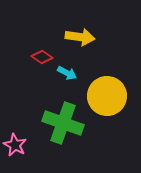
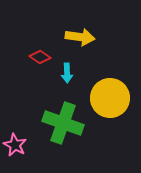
red diamond: moved 2 px left
cyan arrow: rotated 60 degrees clockwise
yellow circle: moved 3 px right, 2 px down
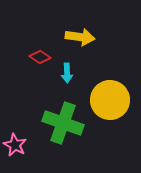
yellow circle: moved 2 px down
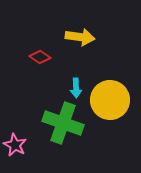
cyan arrow: moved 9 px right, 15 px down
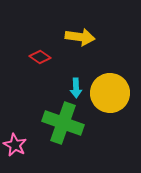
yellow circle: moved 7 px up
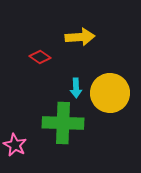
yellow arrow: rotated 12 degrees counterclockwise
green cross: rotated 18 degrees counterclockwise
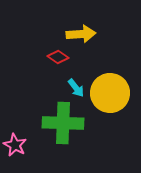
yellow arrow: moved 1 px right, 3 px up
red diamond: moved 18 px right
cyan arrow: rotated 36 degrees counterclockwise
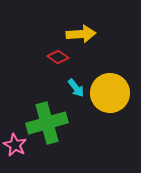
green cross: moved 16 px left; rotated 18 degrees counterclockwise
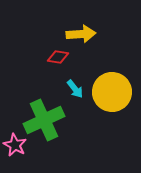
red diamond: rotated 25 degrees counterclockwise
cyan arrow: moved 1 px left, 1 px down
yellow circle: moved 2 px right, 1 px up
green cross: moved 3 px left, 3 px up; rotated 9 degrees counterclockwise
